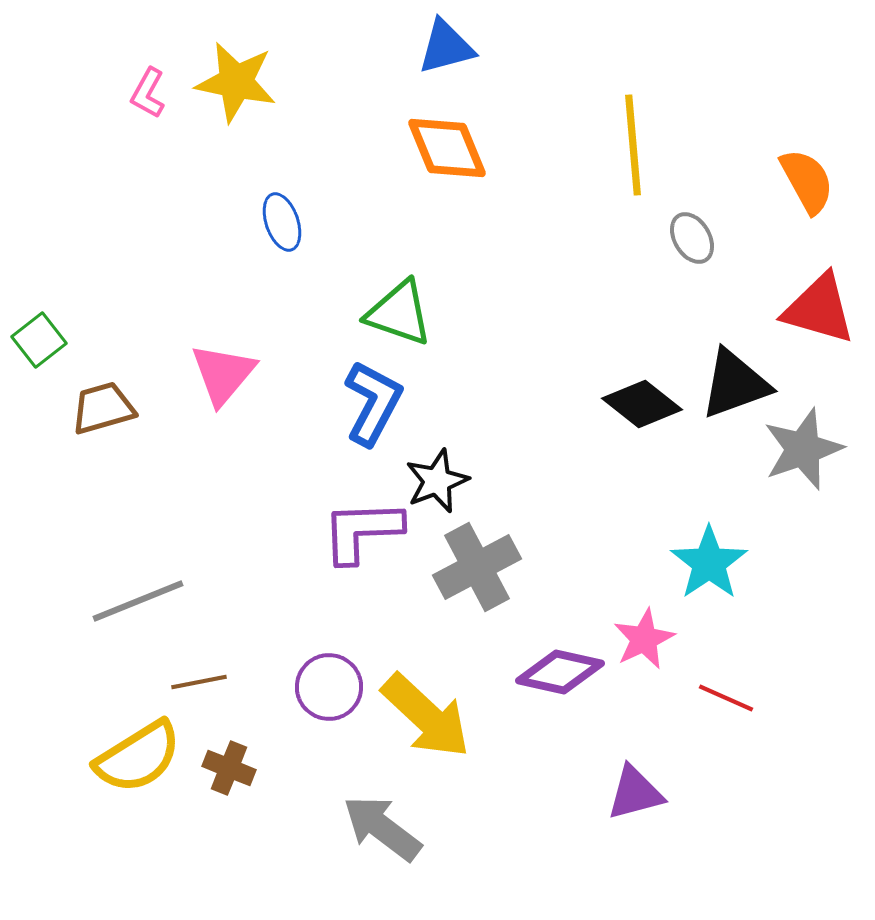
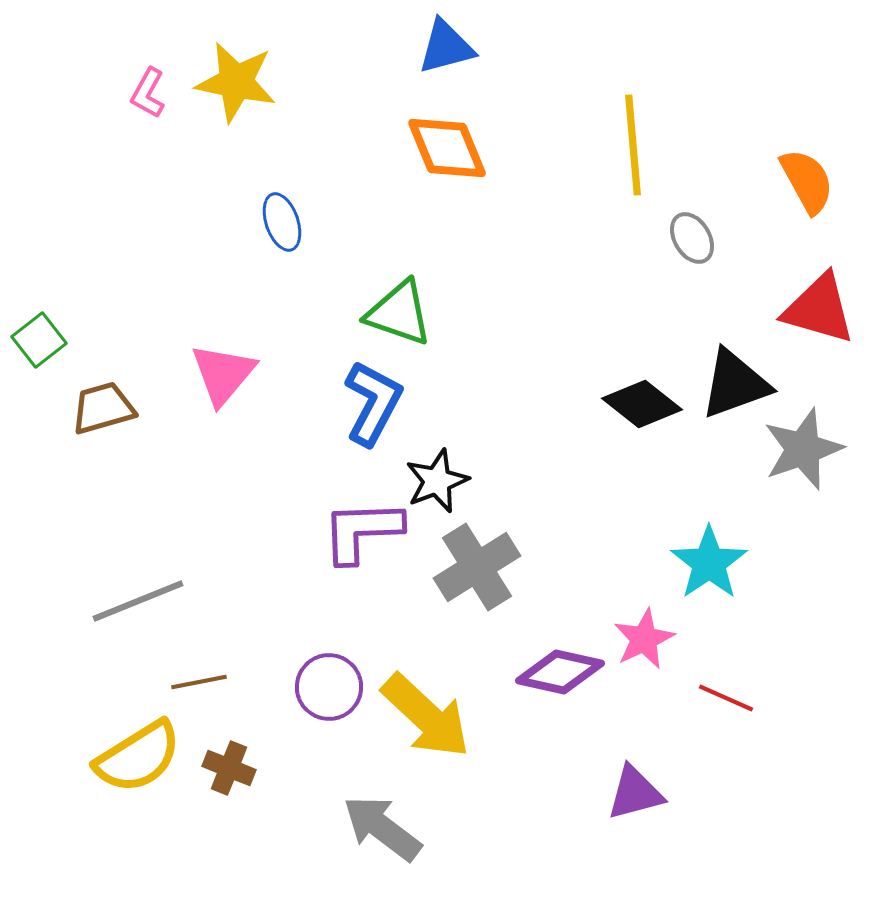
gray cross: rotated 4 degrees counterclockwise
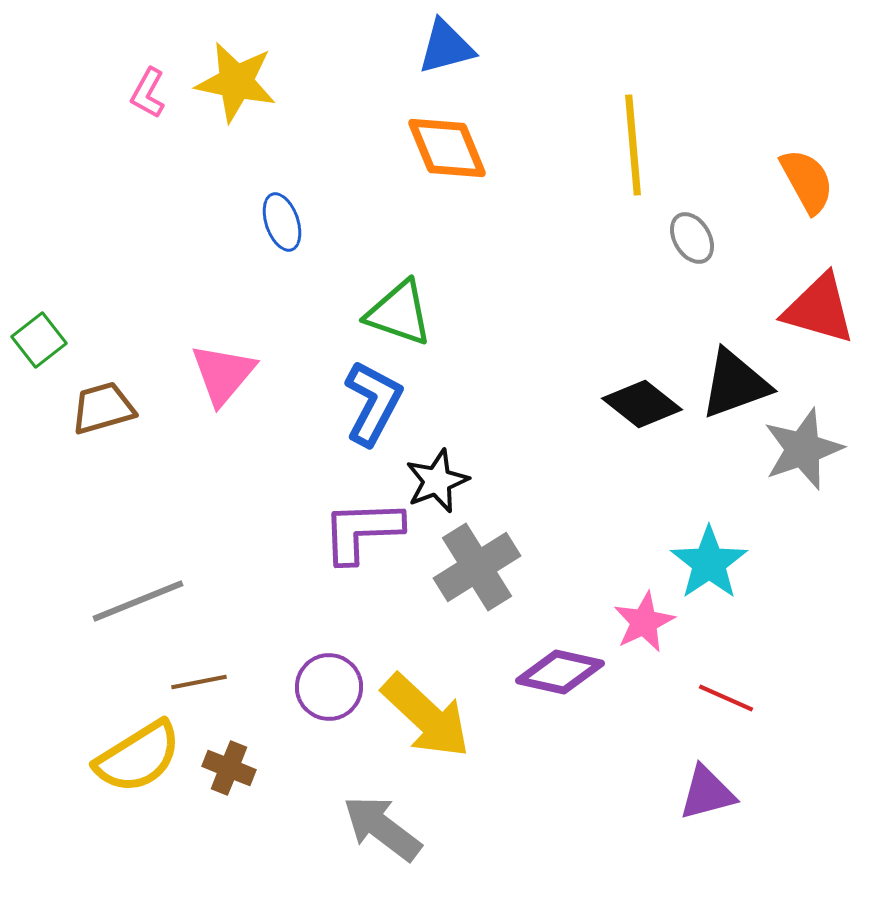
pink star: moved 17 px up
purple triangle: moved 72 px right
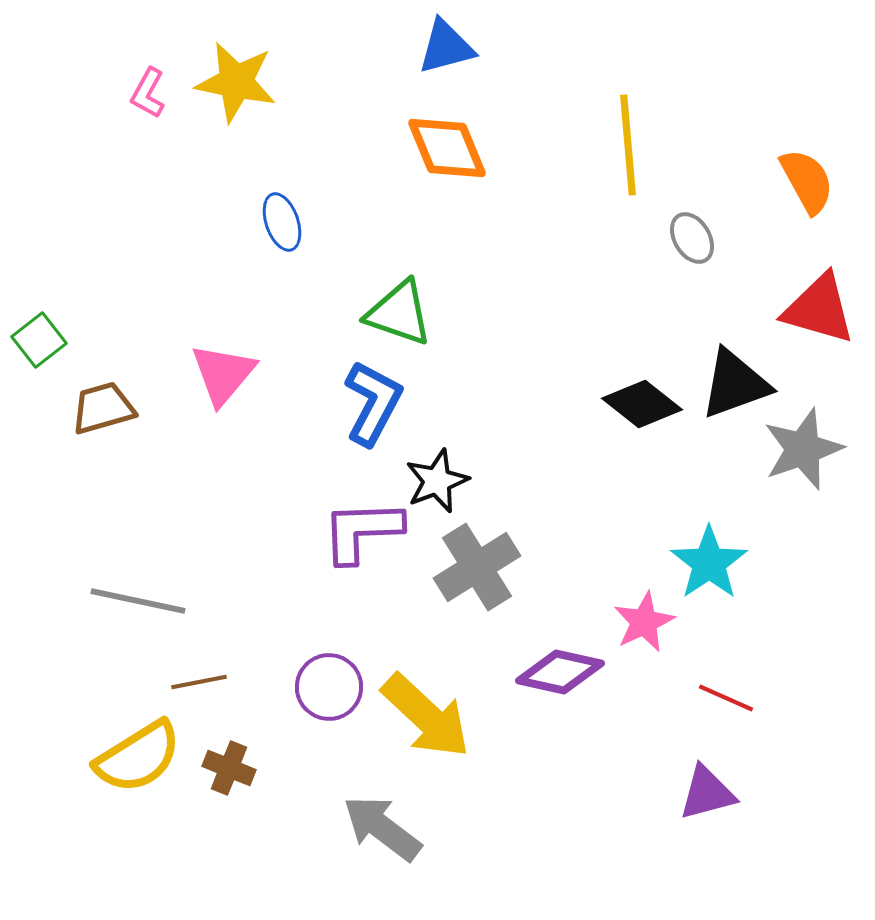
yellow line: moved 5 px left
gray line: rotated 34 degrees clockwise
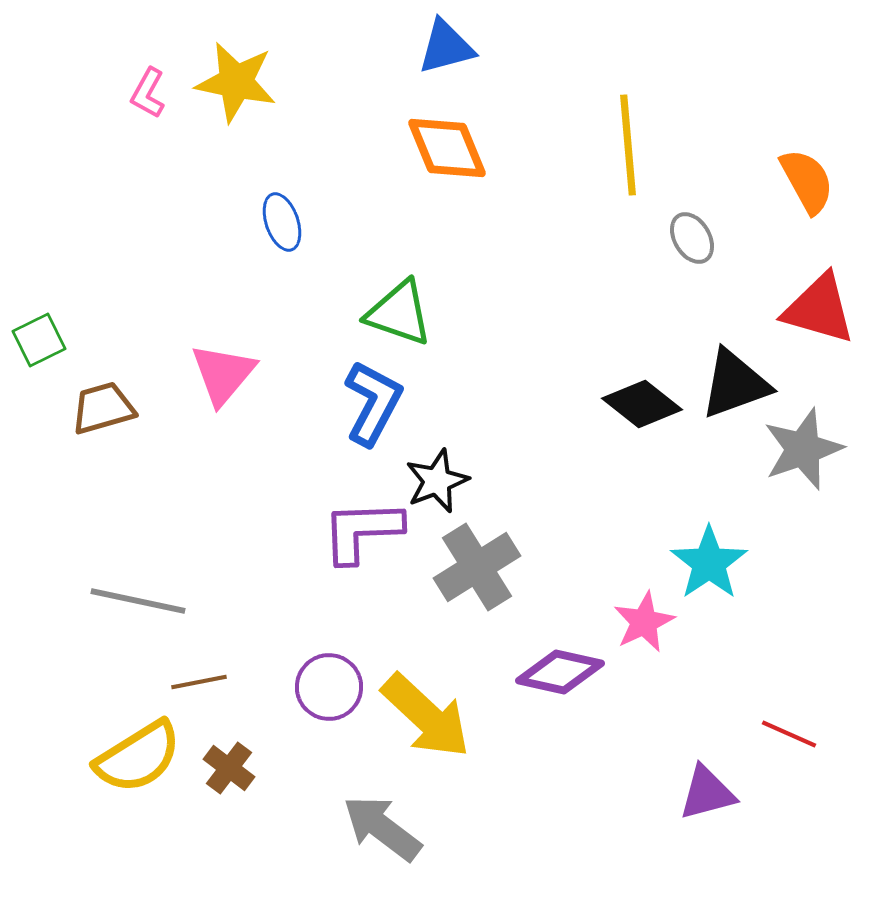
green square: rotated 12 degrees clockwise
red line: moved 63 px right, 36 px down
brown cross: rotated 15 degrees clockwise
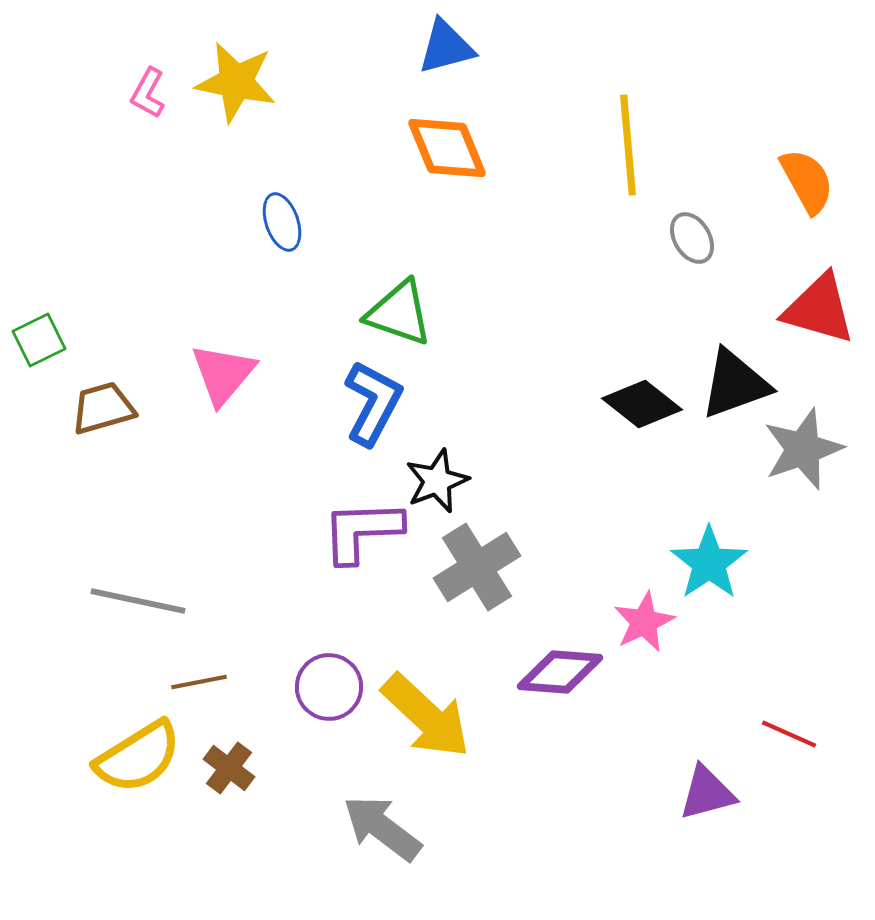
purple diamond: rotated 8 degrees counterclockwise
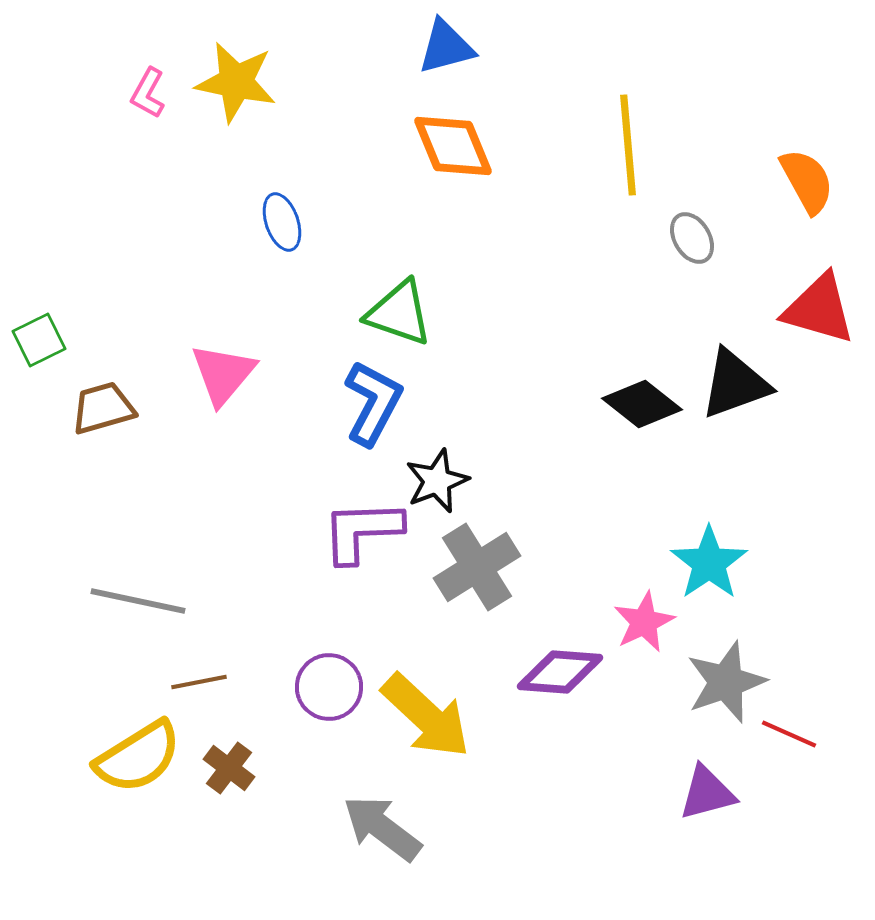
orange diamond: moved 6 px right, 2 px up
gray star: moved 77 px left, 233 px down
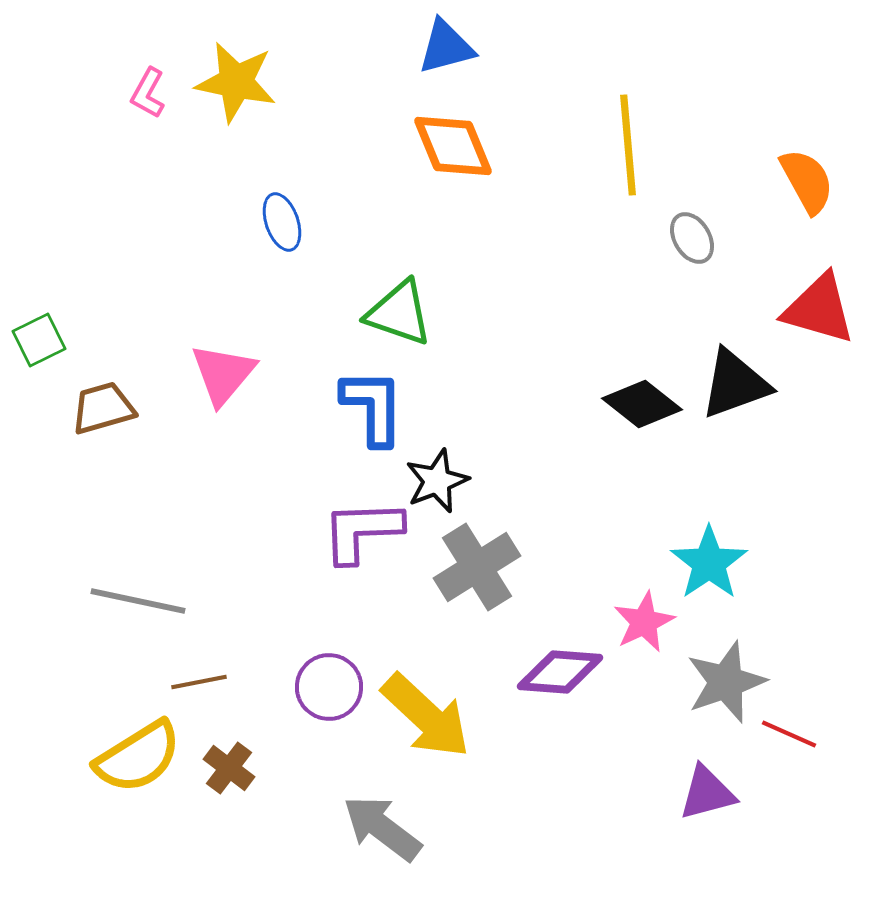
blue L-shape: moved 4 px down; rotated 28 degrees counterclockwise
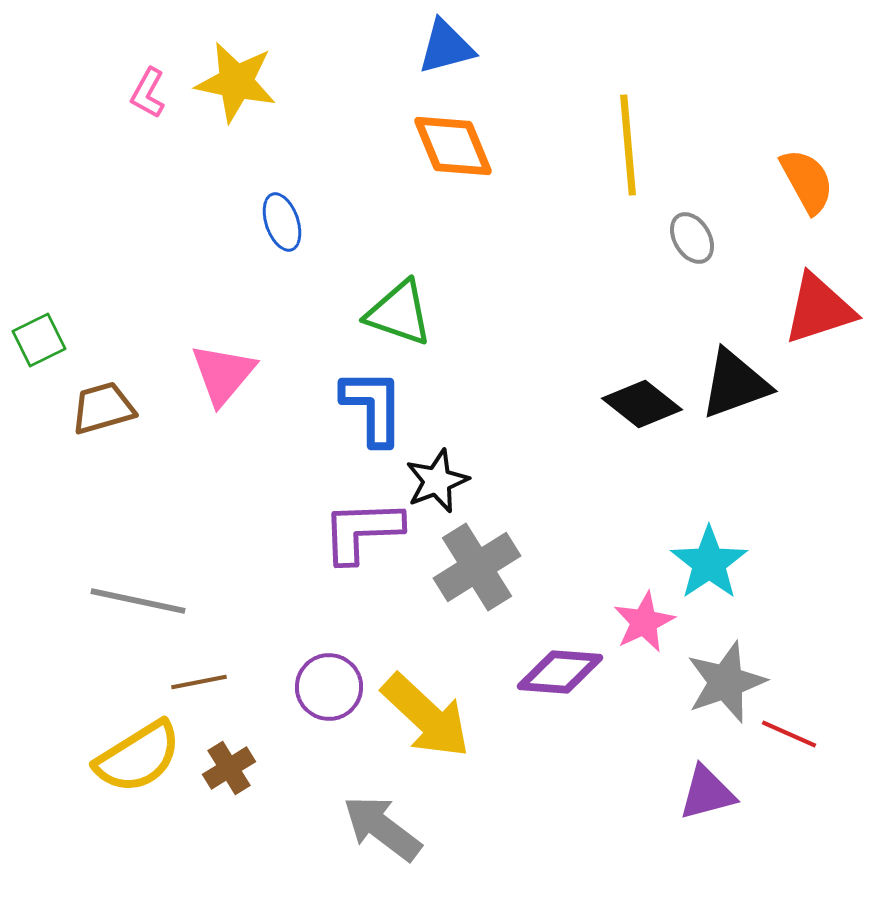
red triangle: rotated 34 degrees counterclockwise
brown cross: rotated 21 degrees clockwise
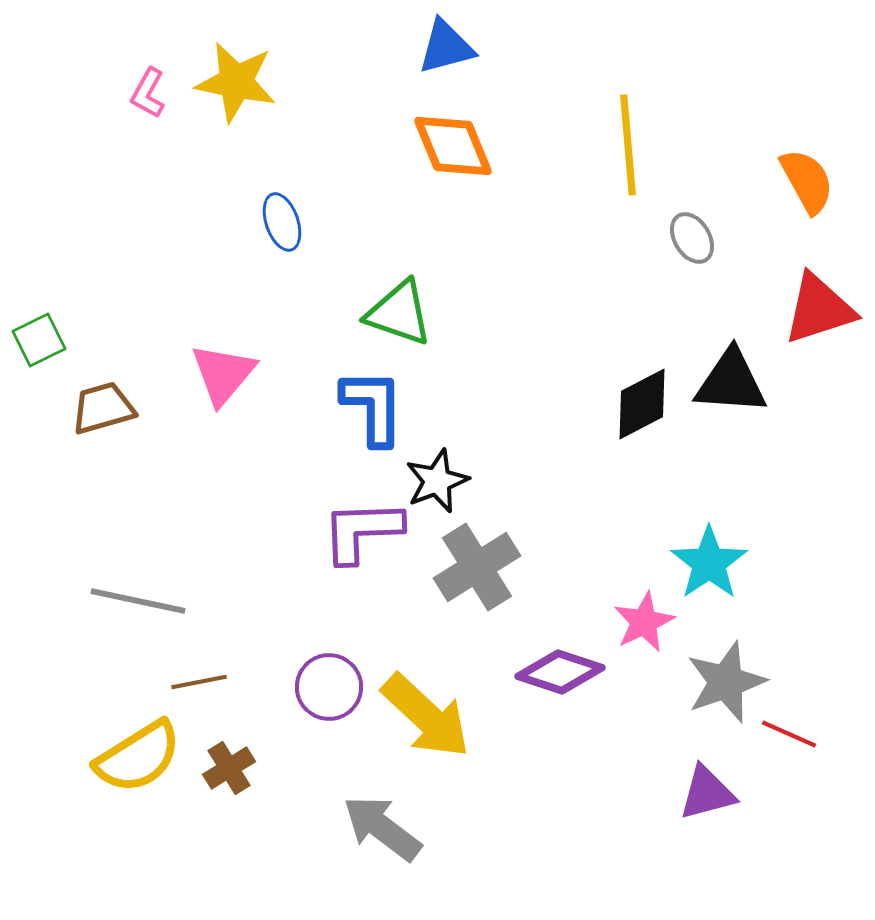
black triangle: moved 4 px left, 2 px up; rotated 24 degrees clockwise
black diamond: rotated 66 degrees counterclockwise
purple diamond: rotated 14 degrees clockwise
